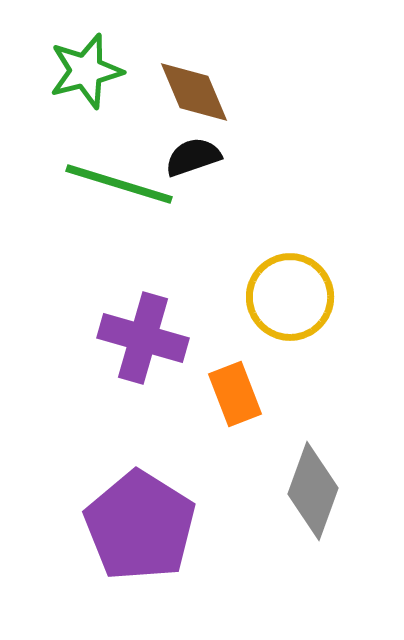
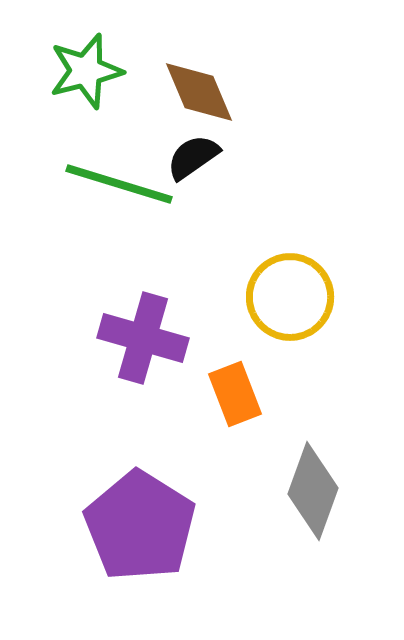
brown diamond: moved 5 px right
black semicircle: rotated 16 degrees counterclockwise
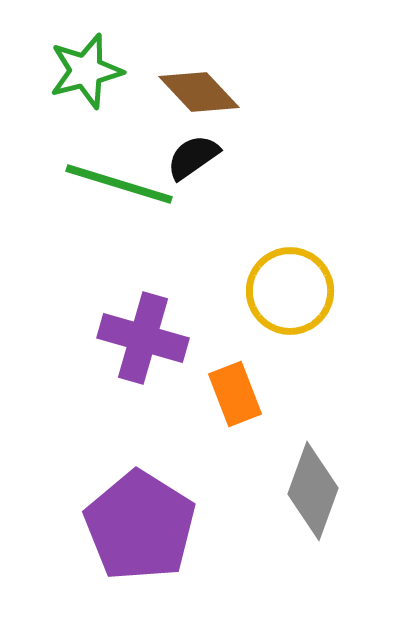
brown diamond: rotated 20 degrees counterclockwise
yellow circle: moved 6 px up
